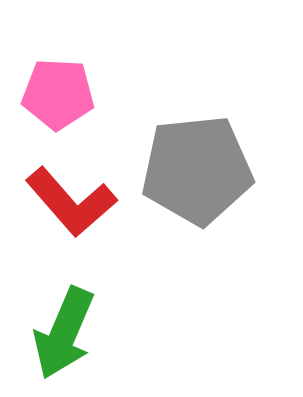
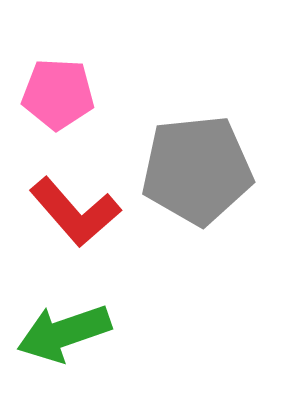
red L-shape: moved 4 px right, 10 px down
green arrow: rotated 48 degrees clockwise
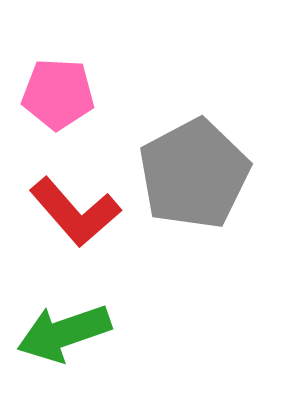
gray pentagon: moved 3 px left, 4 px down; rotated 22 degrees counterclockwise
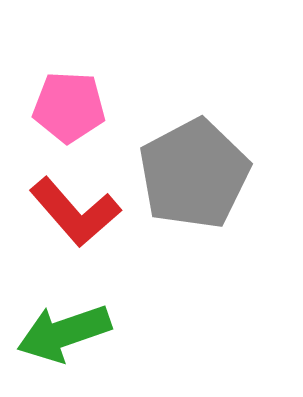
pink pentagon: moved 11 px right, 13 px down
